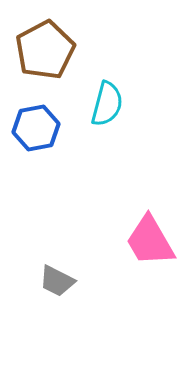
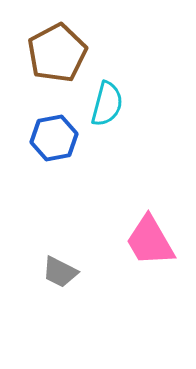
brown pentagon: moved 12 px right, 3 px down
blue hexagon: moved 18 px right, 10 px down
gray trapezoid: moved 3 px right, 9 px up
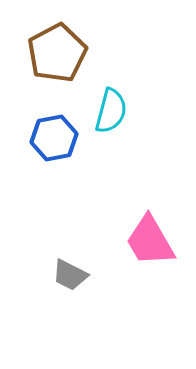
cyan semicircle: moved 4 px right, 7 px down
gray trapezoid: moved 10 px right, 3 px down
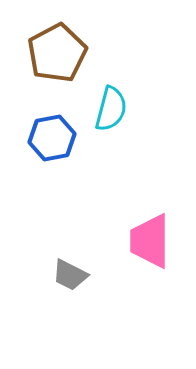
cyan semicircle: moved 2 px up
blue hexagon: moved 2 px left
pink trapezoid: rotated 30 degrees clockwise
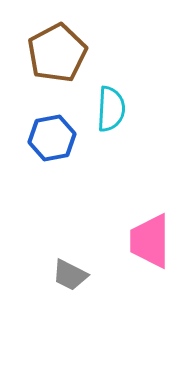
cyan semicircle: rotated 12 degrees counterclockwise
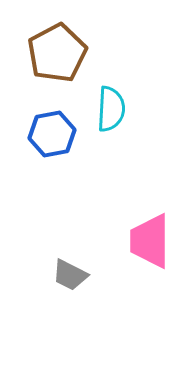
blue hexagon: moved 4 px up
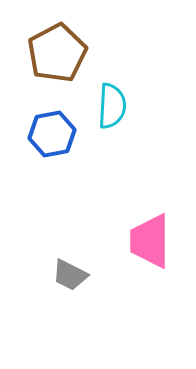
cyan semicircle: moved 1 px right, 3 px up
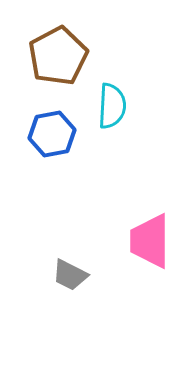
brown pentagon: moved 1 px right, 3 px down
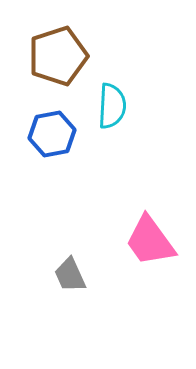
brown pentagon: rotated 10 degrees clockwise
pink trapezoid: rotated 36 degrees counterclockwise
gray trapezoid: rotated 39 degrees clockwise
